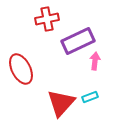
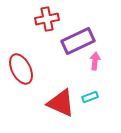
red triangle: rotated 48 degrees counterclockwise
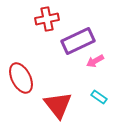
pink arrow: rotated 126 degrees counterclockwise
red ellipse: moved 9 px down
cyan rectangle: moved 9 px right; rotated 56 degrees clockwise
red triangle: moved 3 px left, 2 px down; rotated 28 degrees clockwise
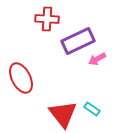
red cross: rotated 15 degrees clockwise
pink arrow: moved 2 px right, 2 px up
cyan rectangle: moved 7 px left, 12 px down
red triangle: moved 5 px right, 9 px down
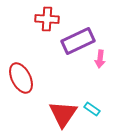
pink arrow: moved 3 px right; rotated 54 degrees counterclockwise
red triangle: rotated 12 degrees clockwise
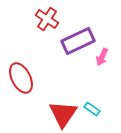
red cross: rotated 30 degrees clockwise
pink arrow: moved 2 px right, 2 px up; rotated 18 degrees clockwise
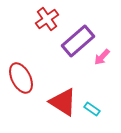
red cross: rotated 20 degrees clockwise
purple rectangle: rotated 16 degrees counterclockwise
pink arrow: rotated 18 degrees clockwise
red triangle: moved 12 px up; rotated 32 degrees counterclockwise
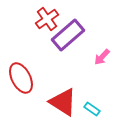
purple rectangle: moved 10 px left, 6 px up
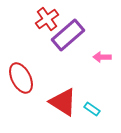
pink arrow: rotated 48 degrees clockwise
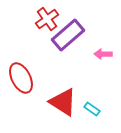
pink arrow: moved 1 px right, 3 px up
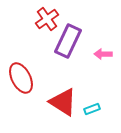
purple rectangle: moved 6 px down; rotated 24 degrees counterclockwise
cyan rectangle: rotated 56 degrees counterclockwise
